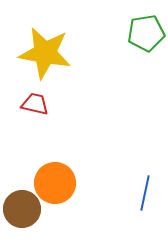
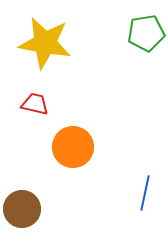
yellow star: moved 10 px up
orange circle: moved 18 px right, 36 px up
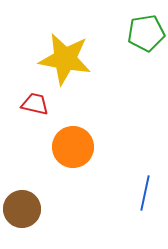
yellow star: moved 20 px right, 16 px down
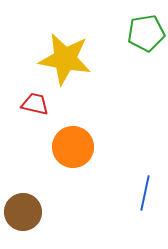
brown circle: moved 1 px right, 3 px down
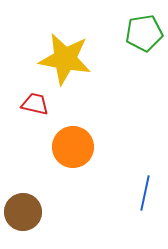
green pentagon: moved 2 px left
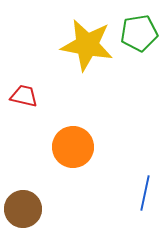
green pentagon: moved 5 px left
yellow star: moved 22 px right, 14 px up
red trapezoid: moved 11 px left, 8 px up
brown circle: moved 3 px up
